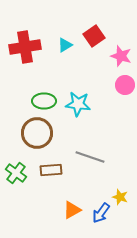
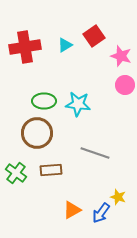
gray line: moved 5 px right, 4 px up
yellow star: moved 2 px left
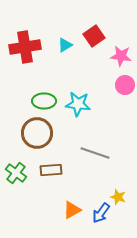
pink star: rotated 10 degrees counterclockwise
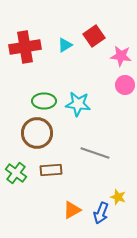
blue arrow: rotated 15 degrees counterclockwise
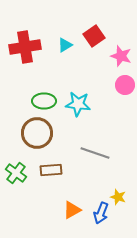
pink star: rotated 10 degrees clockwise
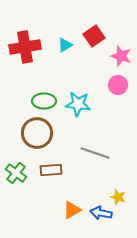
pink circle: moved 7 px left
blue arrow: rotated 80 degrees clockwise
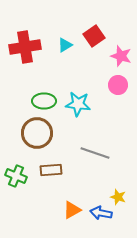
green cross: moved 3 px down; rotated 15 degrees counterclockwise
